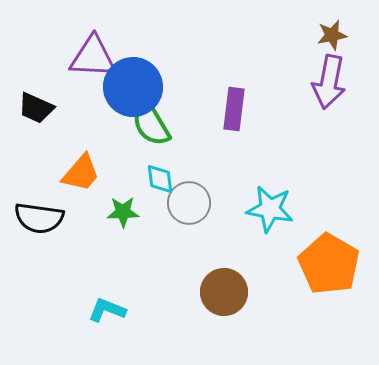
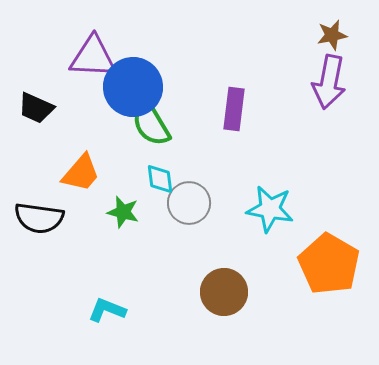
green star: rotated 16 degrees clockwise
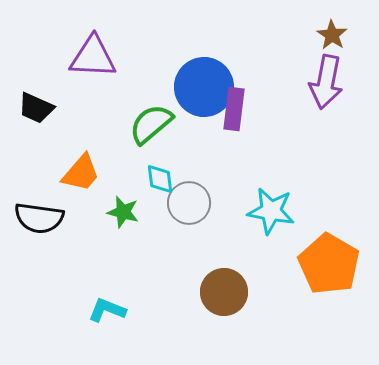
brown star: rotated 28 degrees counterclockwise
purple arrow: moved 3 px left
blue circle: moved 71 px right
green semicircle: rotated 81 degrees clockwise
cyan star: moved 1 px right, 2 px down
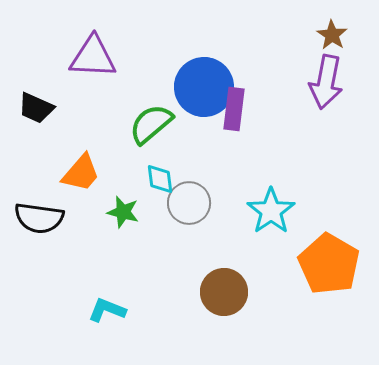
cyan star: rotated 27 degrees clockwise
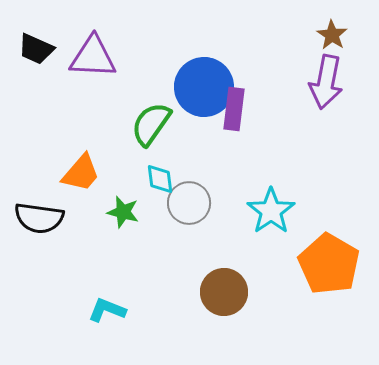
black trapezoid: moved 59 px up
green semicircle: rotated 15 degrees counterclockwise
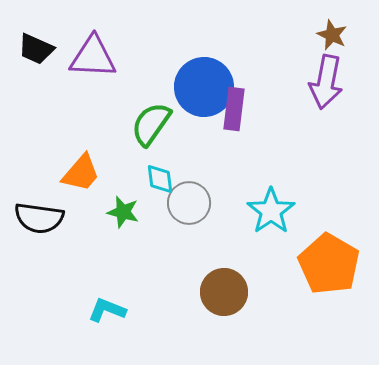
brown star: rotated 8 degrees counterclockwise
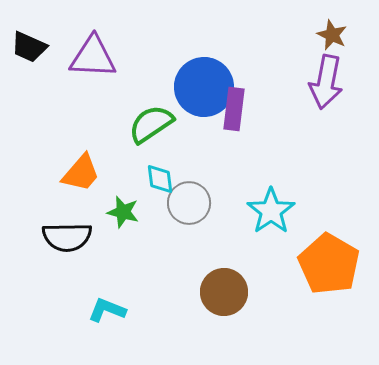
black trapezoid: moved 7 px left, 2 px up
green semicircle: rotated 21 degrees clockwise
black semicircle: moved 28 px right, 19 px down; rotated 9 degrees counterclockwise
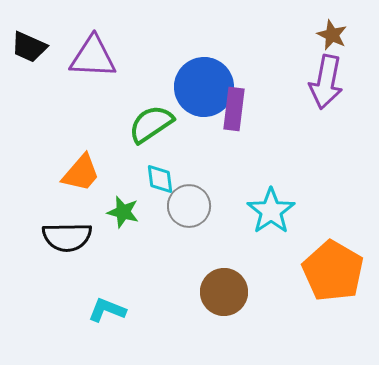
gray circle: moved 3 px down
orange pentagon: moved 4 px right, 7 px down
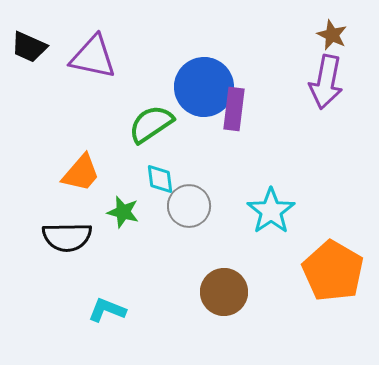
purple triangle: rotated 9 degrees clockwise
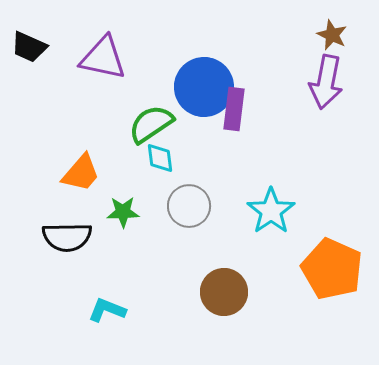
purple triangle: moved 10 px right, 1 px down
cyan diamond: moved 21 px up
green star: rotated 16 degrees counterclockwise
orange pentagon: moved 1 px left, 2 px up; rotated 6 degrees counterclockwise
